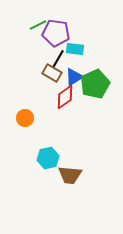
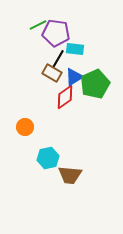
orange circle: moved 9 px down
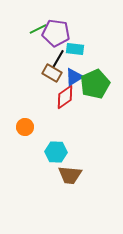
green line: moved 4 px down
cyan hexagon: moved 8 px right, 6 px up; rotated 15 degrees clockwise
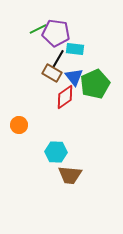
blue triangle: rotated 36 degrees counterclockwise
orange circle: moved 6 px left, 2 px up
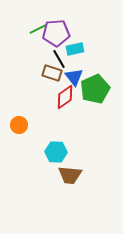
purple pentagon: rotated 12 degrees counterclockwise
cyan rectangle: rotated 18 degrees counterclockwise
black line: moved 1 px right; rotated 60 degrees counterclockwise
brown rectangle: rotated 12 degrees counterclockwise
green pentagon: moved 5 px down
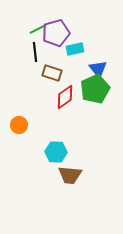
purple pentagon: rotated 12 degrees counterclockwise
black line: moved 24 px left, 7 px up; rotated 24 degrees clockwise
blue triangle: moved 24 px right, 8 px up
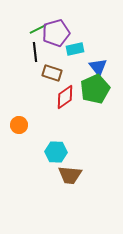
blue triangle: moved 2 px up
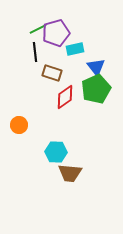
blue triangle: moved 2 px left
green pentagon: moved 1 px right
brown trapezoid: moved 2 px up
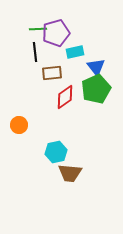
green line: rotated 24 degrees clockwise
cyan rectangle: moved 3 px down
brown rectangle: rotated 24 degrees counterclockwise
cyan hexagon: rotated 15 degrees counterclockwise
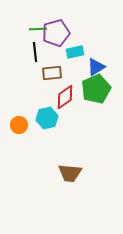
blue triangle: rotated 36 degrees clockwise
cyan hexagon: moved 9 px left, 34 px up
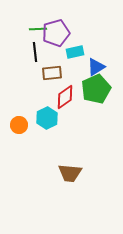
cyan hexagon: rotated 15 degrees counterclockwise
